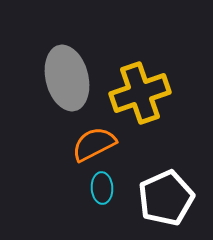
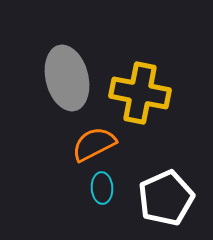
yellow cross: rotated 30 degrees clockwise
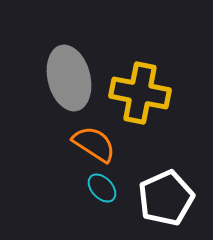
gray ellipse: moved 2 px right
orange semicircle: rotated 60 degrees clockwise
cyan ellipse: rotated 40 degrees counterclockwise
